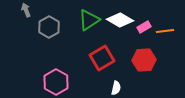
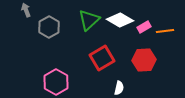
green triangle: rotated 10 degrees counterclockwise
white semicircle: moved 3 px right
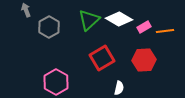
white diamond: moved 1 px left, 1 px up
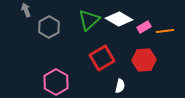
white semicircle: moved 1 px right, 2 px up
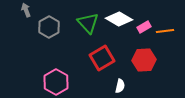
green triangle: moved 1 px left, 3 px down; rotated 30 degrees counterclockwise
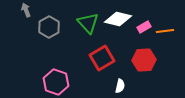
white diamond: moved 1 px left; rotated 16 degrees counterclockwise
pink hexagon: rotated 10 degrees counterclockwise
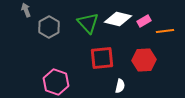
pink rectangle: moved 6 px up
red square: rotated 25 degrees clockwise
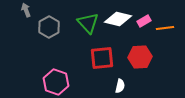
orange line: moved 3 px up
red hexagon: moved 4 px left, 3 px up
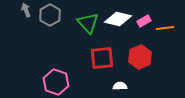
gray hexagon: moved 1 px right, 12 px up
red hexagon: rotated 20 degrees counterclockwise
white semicircle: rotated 104 degrees counterclockwise
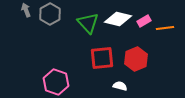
gray hexagon: moved 1 px up
red hexagon: moved 4 px left, 2 px down
white semicircle: rotated 16 degrees clockwise
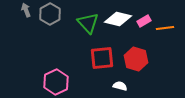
red hexagon: rotated 20 degrees counterclockwise
pink hexagon: rotated 15 degrees clockwise
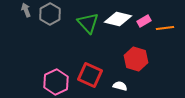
red square: moved 12 px left, 17 px down; rotated 30 degrees clockwise
